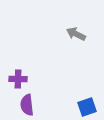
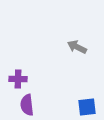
gray arrow: moved 1 px right, 13 px down
blue square: rotated 12 degrees clockwise
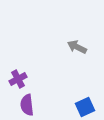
purple cross: rotated 30 degrees counterclockwise
blue square: moved 2 px left; rotated 18 degrees counterclockwise
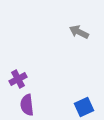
gray arrow: moved 2 px right, 15 px up
blue square: moved 1 px left
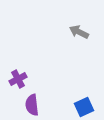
purple semicircle: moved 5 px right
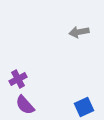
gray arrow: rotated 36 degrees counterclockwise
purple semicircle: moved 7 px left; rotated 35 degrees counterclockwise
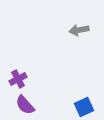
gray arrow: moved 2 px up
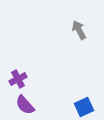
gray arrow: rotated 72 degrees clockwise
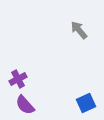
gray arrow: rotated 12 degrees counterclockwise
blue square: moved 2 px right, 4 px up
